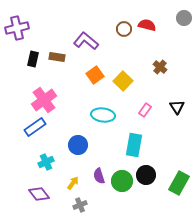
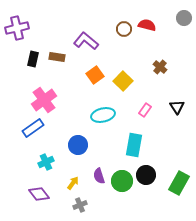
cyan ellipse: rotated 20 degrees counterclockwise
blue rectangle: moved 2 px left, 1 px down
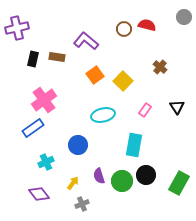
gray circle: moved 1 px up
gray cross: moved 2 px right, 1 px up
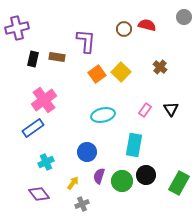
purple L-shape: rotated 55 degrees clockwise
orange square: moved 2 px right, 1 px up
yellow square: moved 2 px left, 9 px up
black triangle: moved 6 px left, 2 px down
blue circle: moved 9 px right, 7 px down
purple semicircle: rotated 35 degrees clockwise
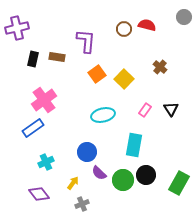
yellow square: moved 3 px right, 7 px down
purple semicircle: moved 3 px up; rotated 63 degrees counterclockwise
green circle: moved 1 px right, 1 px up
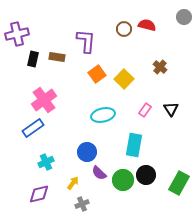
purple cross: moved 6 px down
purple diamond: rotated 65 degrees counterclockwise
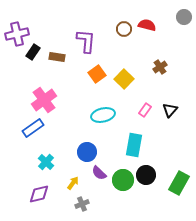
black rectangle: moved 7 px up; rotated 21 degrees clockwise
brown cross: rotated 16 degrees clockwise
black triangle: moved 1 px left, 1 px down; rotated 14 degrees clockwise
cyan cross: rotated 21 degrees counterclockwise
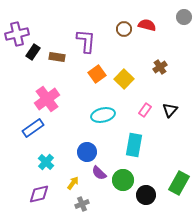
pink cross: moved 3 px right, 1 px up
black circle: moved 20 px down
